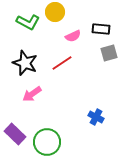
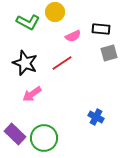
green circle: moved 3 px left, 4 px up
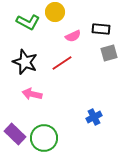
black star: moved 1 px up
pink arrow: rotated 48 degrees clockwise
blue cross: moved 2 px left; rotated 35 degrees clockwise
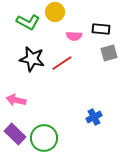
pink semicircle: moved 1 px right; rotated 28 degrees clockwise
black star: moved 7 px right, 3 px up; rotated 10 degrees counterclockwise
pink arrow: moved 16 px left, 6 px down
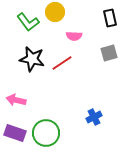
green L-shape: rotated 25 degrees clockwise
black rectangle: moved 9 px right, 11 px up; rotated 72 degrees clockwise
purple rectangle: moved 1 px up; rotated 25 degrees counterclockwise
green circle: moved 2 px right, 5 px up
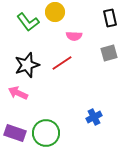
black star: moved 5 px left, 6 px down; rotated 30 degrees counterclockwise
pink arrow: moved 2 px right, 7 px up; rotated 12 degrees clockwise
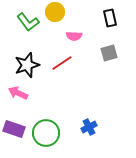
blue cross: moved 5 px left, 10 px down
purple rectangle: moved 1 px left, 4 px up
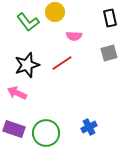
pink arrow: moved 1 px left
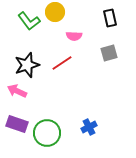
green L-shape: moved 1 px right, 1 px up
pink arrow: moved 2 px up
purple rectangle: moved 3 px right, 5 px up
green circle: moved 1 px right
